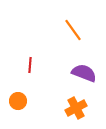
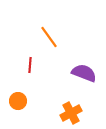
orange line: moved 24 px left, 7 px down
orange cross: moved 5 px left, 5 px down
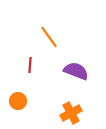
purple semicircle: moved 8 px left, 2 px up
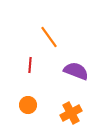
orange circle: moved 10 px right, 4 px down
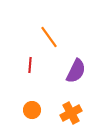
purple semicircle: rotated 95 degrees clockwise
orange circle: moved 4 px right, 5 px down
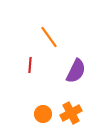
orange circle: moved 11 px right, 4 px down
